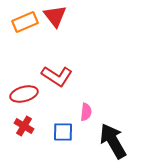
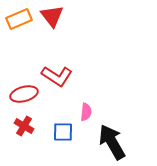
red triangle: moved 3 px left
orange rectangle: moved 6 px left, 3 px up
black arrow: moved 1 px left, 1 px down
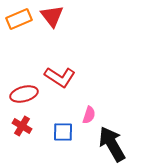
red L-shape: moved 3 px right, 1 px down
pink semicircle: moved 3 px right, 3 px down; rotated 12 degrees clockwise
red cross: moved 2 px left
black arrow: moved 2 px down
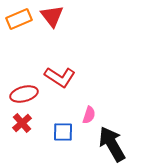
red cross: moved 3 px up; rotated 18 degrees clockwise
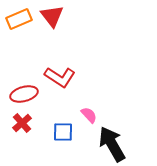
pink semicircle: rotated 60 degrees counterclockwise
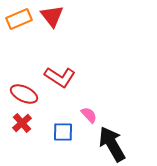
red ellipse: rotated 40 degrees clockwise
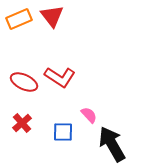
red ellipse: moved 12 px up
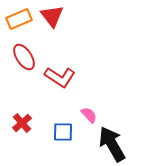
red ellipse: moved 25 px up; rotated 32 degrees clockwise
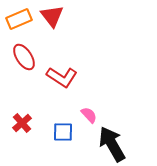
red L-shape: moved 2 px right
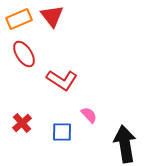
red ellipse: moved 3 px up
red L-shape: moved 3 px down
blue square: moved 1 px left
black arrow: moved 13 px right; rotated 21 degrees clockwise
